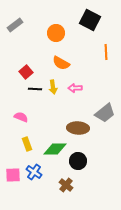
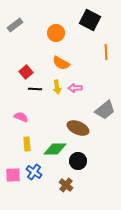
yellow arrow: moved 4 px right
gray trapezoid: moved 3 px up
brown ellipse: rotated 20 degrees clockwise
yellow rectangle: rotated 16 degrees clockwise
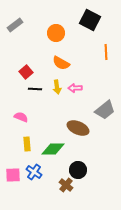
green diamond: moved 2 px left
black circle: moved 9 px down
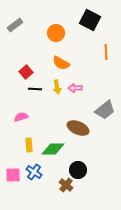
pink semicircle: rotated 40 degrees counterclockwise
yellow rectangle: moved 2 px right, 1 px down
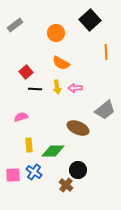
black square: rotated 20 degrees clockwise
green diamond: moved 2 px down
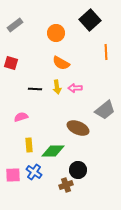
red square: moved 15 px left, 9 px up; rotated 32 degrees counterclockwise
brown cross: rotated 32 degrees clockwise
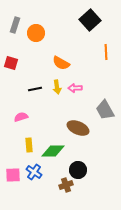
gray rectangle: rotated 35 degrees counterclockwise
orange circle: moved 20 px left
black line: rotated 16 degrees counterclockwise
gray trapezoid: rotated 100 degrees clockwise
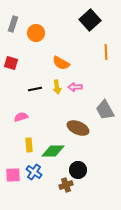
gray rectangle: moved 2 px left, 1 px up
pink arrow: moved 1 px up
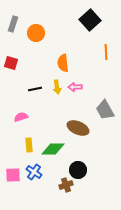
orange semicircle: moved 2 px right; rotated 54 degrees clockwise
green diamond: moved 2 px up
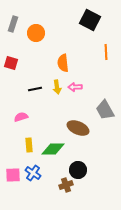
black square: rotated 20 degrees counterclockwise
blue cross: moved 1 px left, 1 px down
